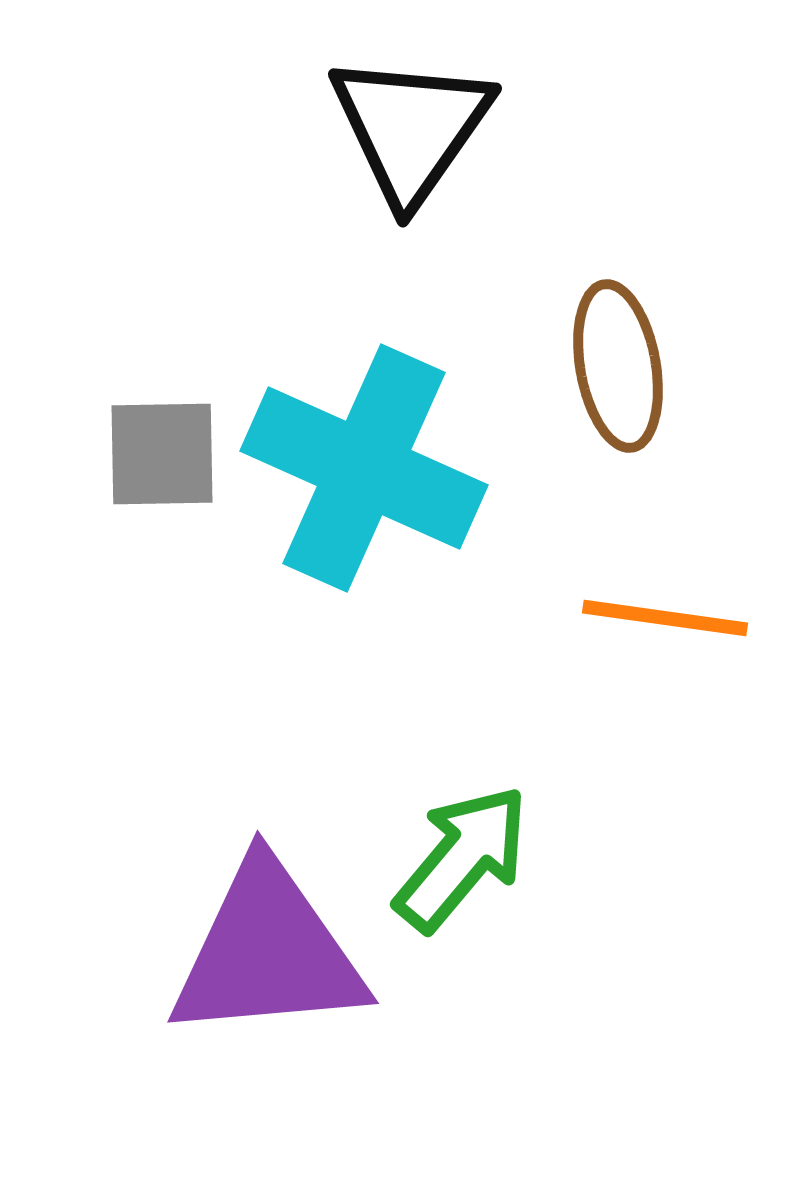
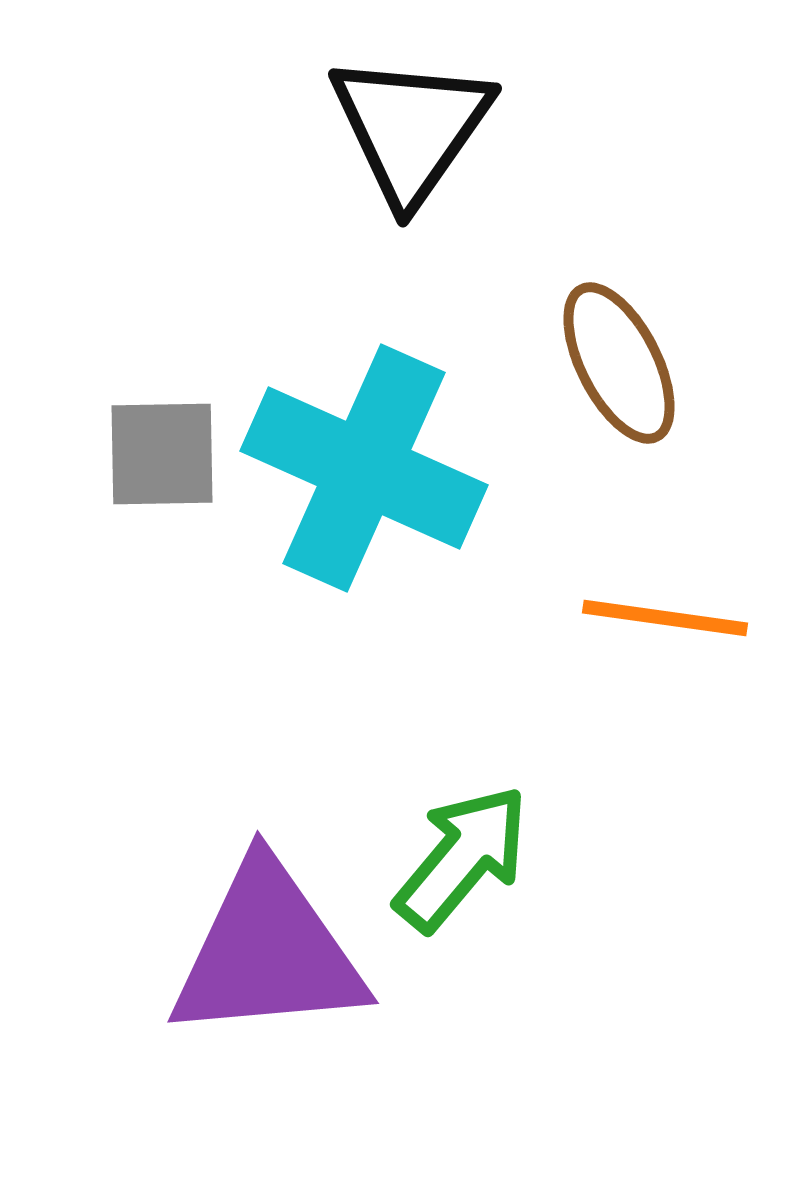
brown ellipse: moved 1 px right, 3 px up; rotated 17 degrees counterclockwise
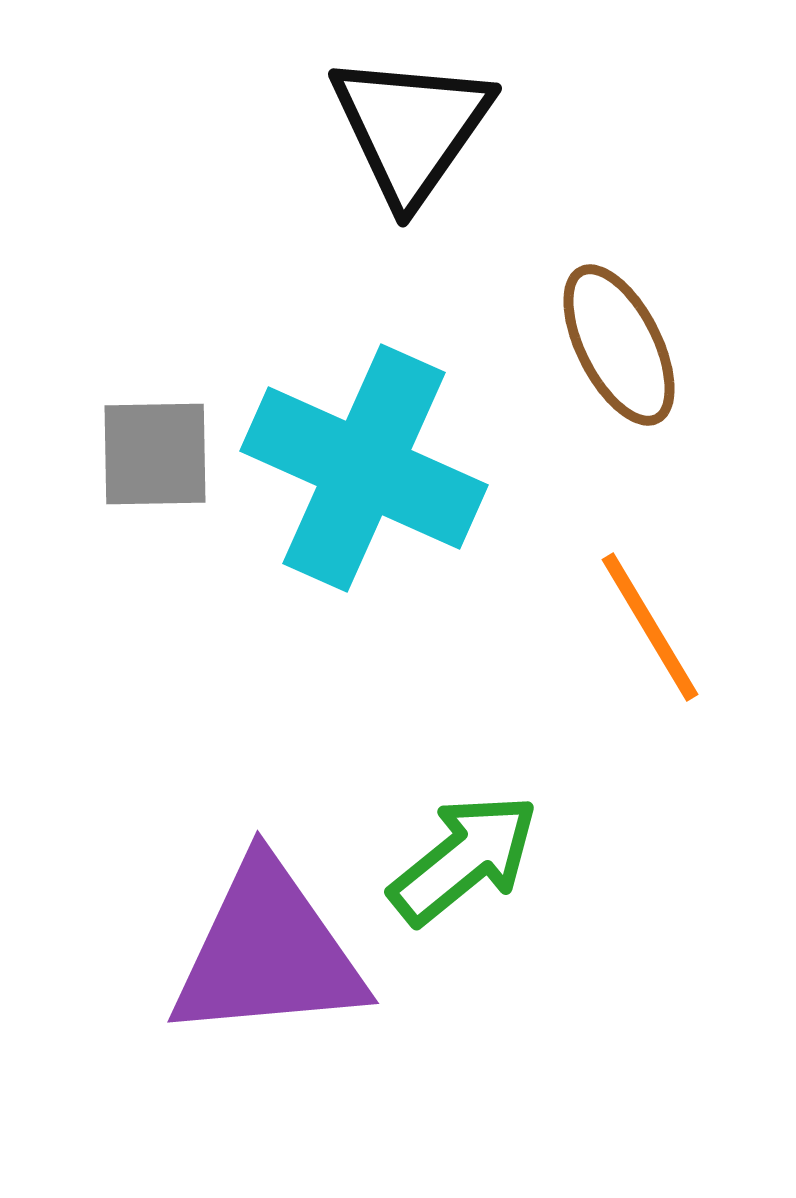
brown ellipse: moved 18 px up
gray square: moved 7 px left
orange line: moved 15 px left, 9 px down; rotated 51 degrees clockwise
green arrow: moved 2 px right, 1 px down; rotated 11 degrees clockwise
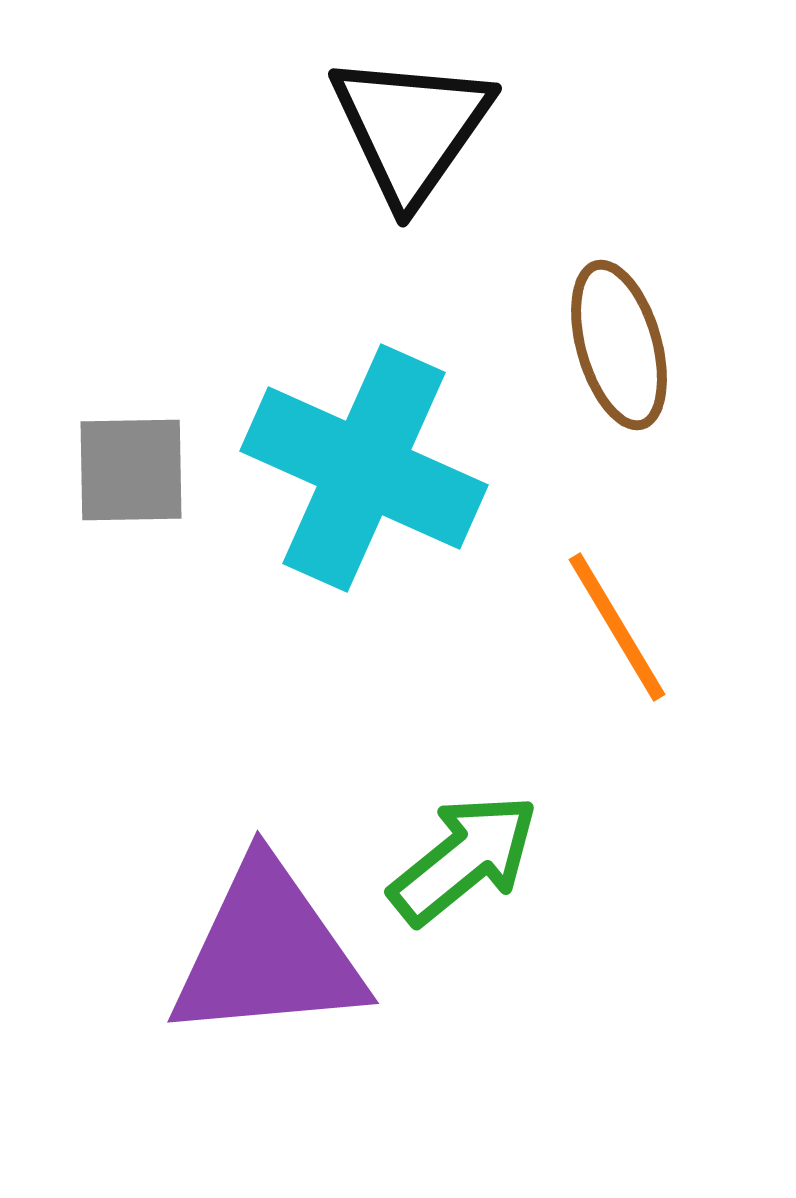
brown ellipse: rotated 11 degrees clockwise
gray square: moved 24 px left, 16 px down
orange line: moved 33 px left
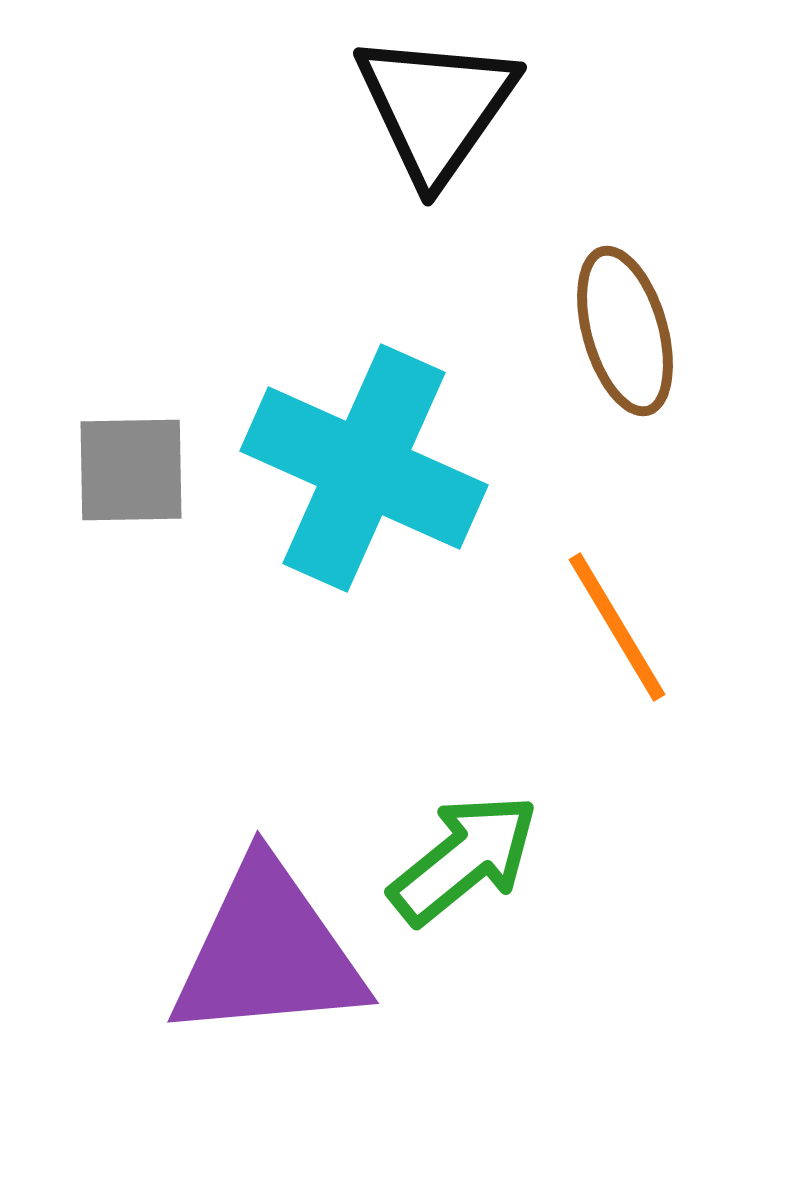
black triangle: moved 25 px right, 21 px up
brown ellipse: moved 6 px right, 14 px up
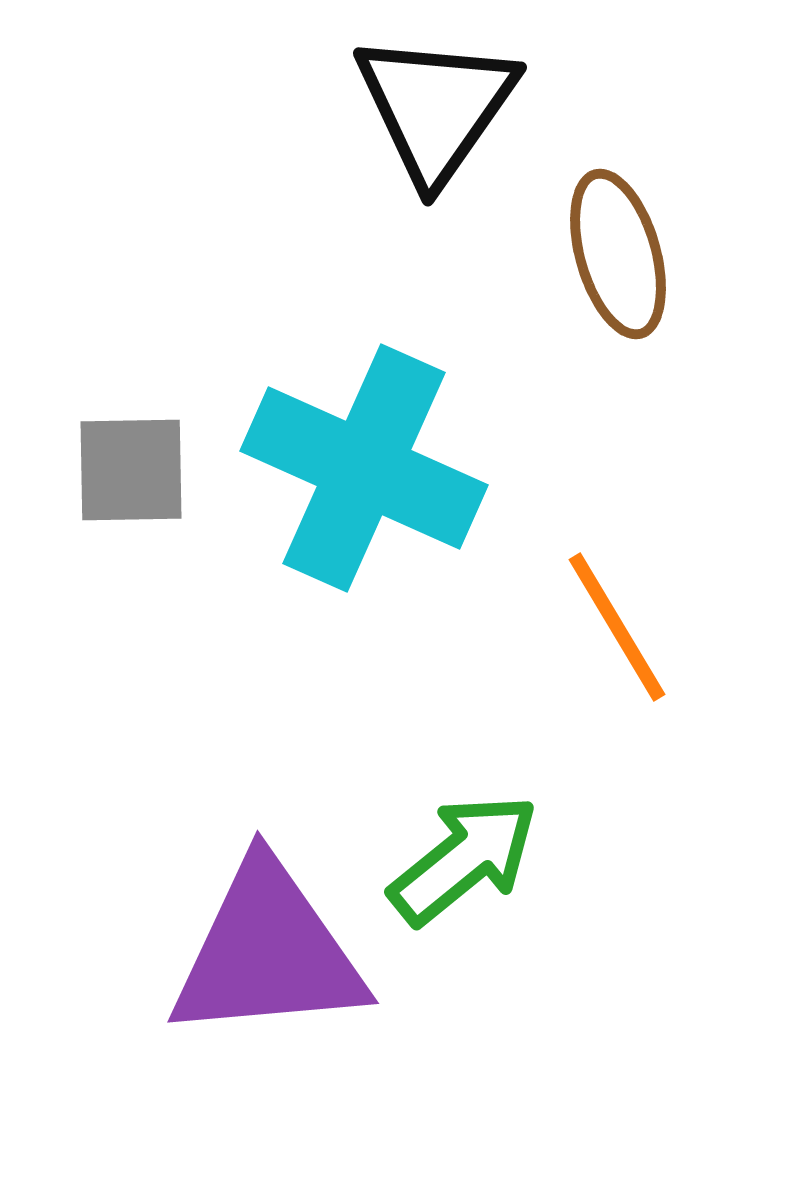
brown ellipse: moved 7 px left, 77 px up
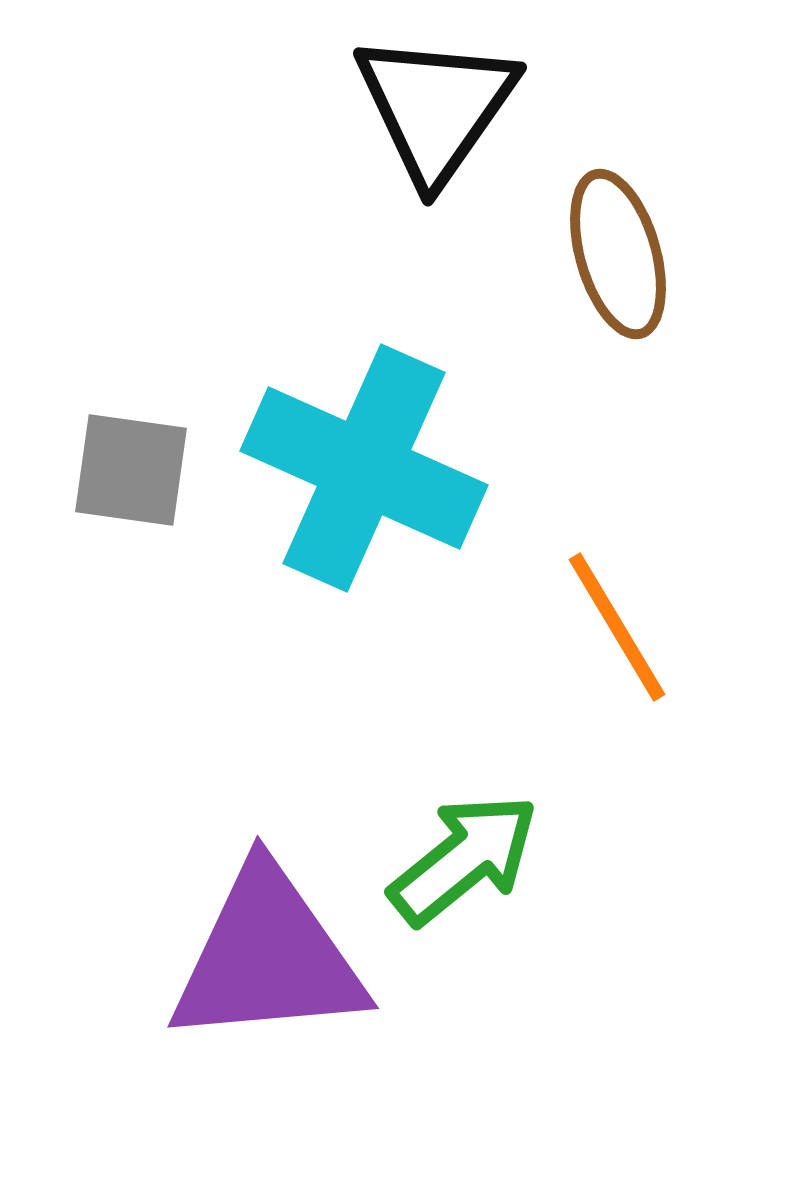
gray square: rotated 9 degrees clockwise
purple triangle: moved 5 px down
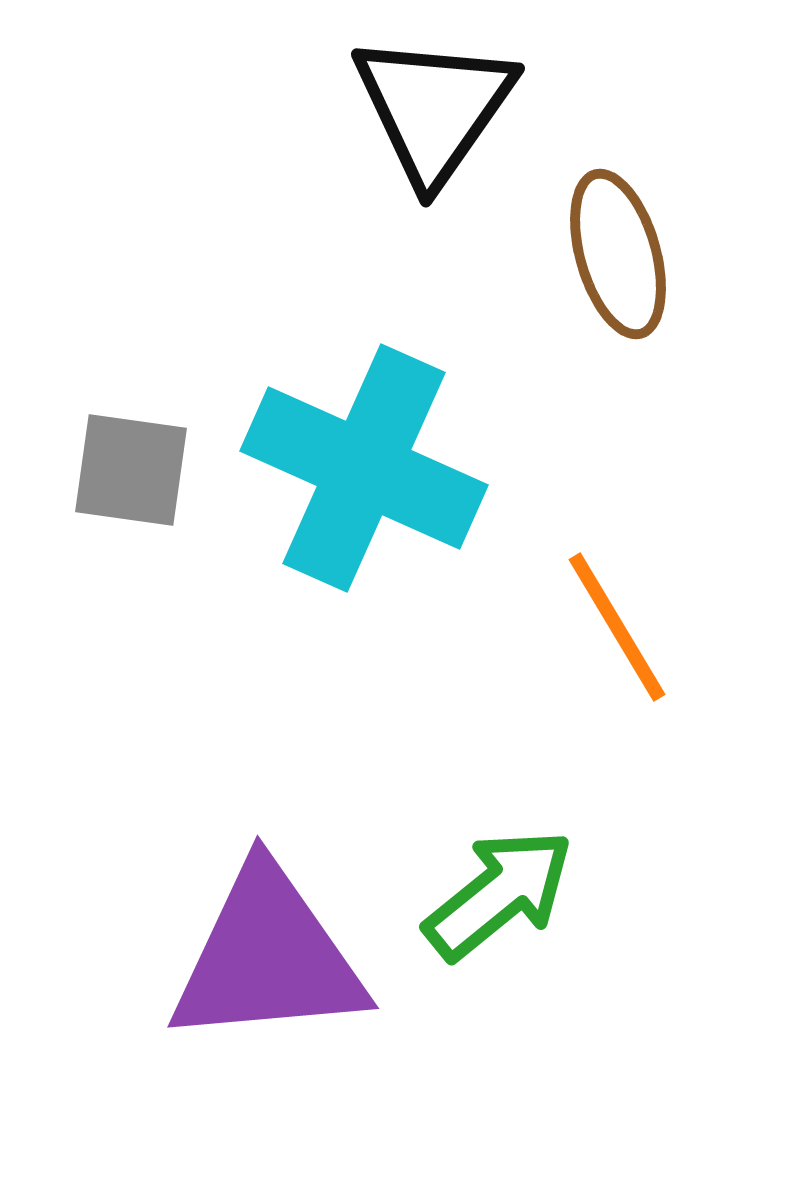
black triangle: moved 2 px left, 1 px down
green arrow: moved 35 px right, 35 px down
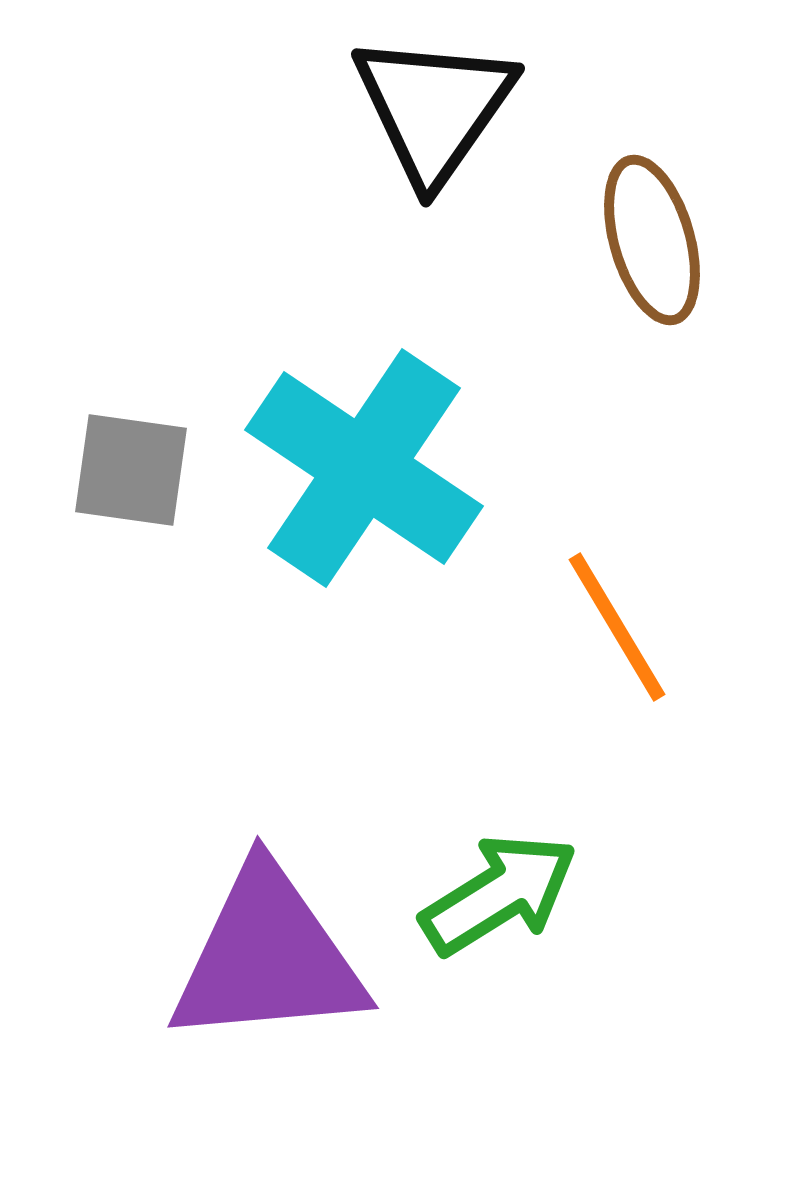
brown ellipse: moved 34 px right, 14 px up
cyan cross: rotated 10 degrees clockwise
green arrow: rotated 7 degrees clockwise
